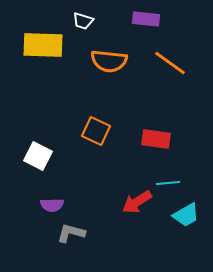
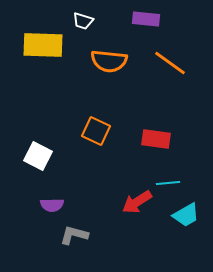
gray L-shape: moved 3 px right, 2 px down
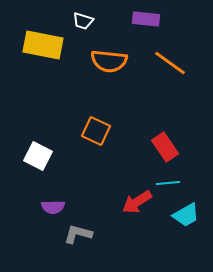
yellow rectangle: rotated 9 degrees clockwise
red rectangle: moved 9 px right, 8 px down; rotated 48 degrees clockwise
purple semicircle: moved 1 px right, 2 px down
gray L-shape: moved 4 px right, 1 px up
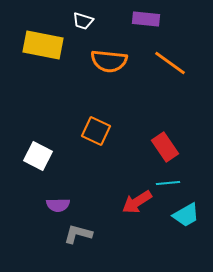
purple semicircle: moved 5 px right, 2 px up
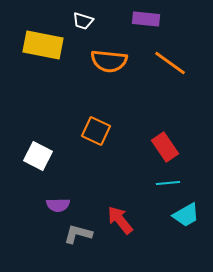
red arrow: moved 17 px left, 18 px down; rotated 84 degrees clockwise
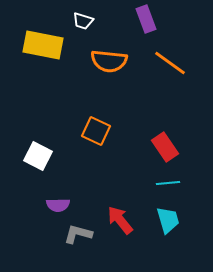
purple rectangle: rotated 64 degrees clockwise
cyan trapezoid: moved 18 px left, 5 px down; rotated 76 degrees counterclockwise
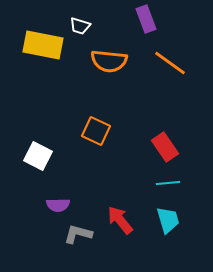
white trapezoid: moved 3 px left, 5 px down
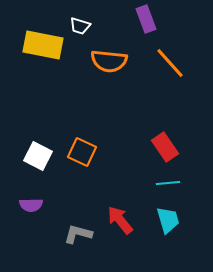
orange line: rotated 12 degrees clockwise
orange square: moved 14 px left, 21 px down
purple semicircle: moved 27 px left
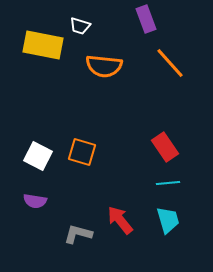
orange semicircle: moved 5 px left, 5 px down
orange square: rotated 8 degrees counterclockwise
purple semicircle: moved 4 px right, 4 px up; rotated 10 degrees clockwise
